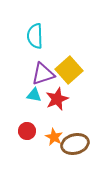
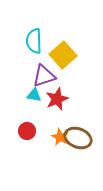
cyan semicircle: moved 1 px left, 5 px down
yellow square: moved 6 px left, 15 px up
purple triangle: moved 1 px right, 2 px down
orange star: moved 6 px right
brown ellipse: moved 3 px right, 6 px up; rotated 36 degrees clockwise
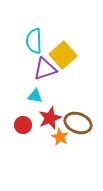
purple triangle: moved 1 px right, 7 px up
cyan triangle: moved 1 px right, 1 px down
red star: moved 7 px left, 19 px down
red circle: moved 4 px left, 6 px up
brown ellipse: moved 15 px up
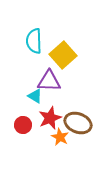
purple triangle: moved 4 px right, 12 px down; rotated 20 degrees clockwise
cyan triangle: rotated 21 degrees clockwise
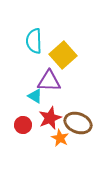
orange star: moved 1 px down
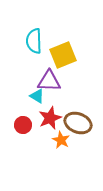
yellow square: rotated 20 degrees clockwise
cyan triangle: moved 2 px right
orange star: moved 1 px right, 2 px down
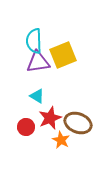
purple triangle: moved 11 px left, 19 px up; rotated 10 degrees counterclockwise
red circle: moved 3 px right, 2 px down
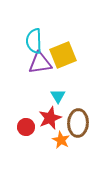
purple triangle: moved 2 px right, 1 px down
cyan triangle: moved 21 px right; rotated 28 degrees clockwise
brown ellipse: rotated 72 degrees clockwise
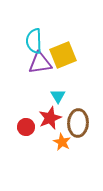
orange star: moved 1 px right, 2 px down
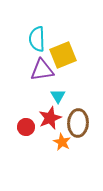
cyan semicircle: moved 3 px right, 2 px up
purple triangle: moved 2 px right, 7 px down
